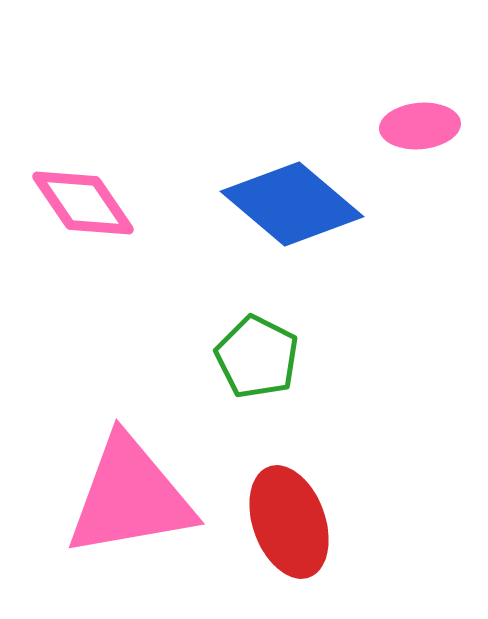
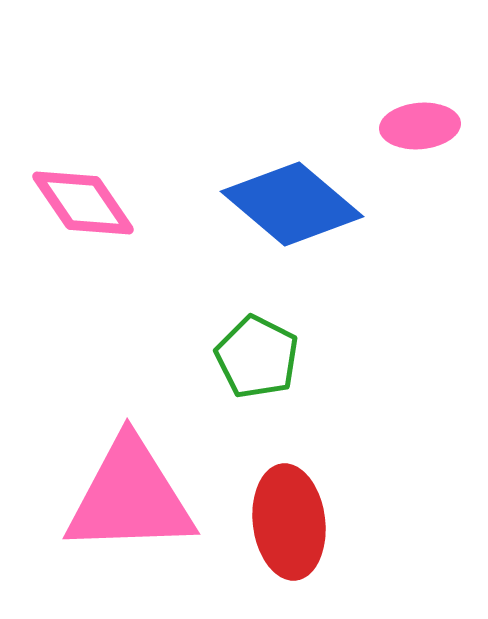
pink triangle: rotated 8 degrees clockwise
red ellipse: rotated 13 degrees clockwise
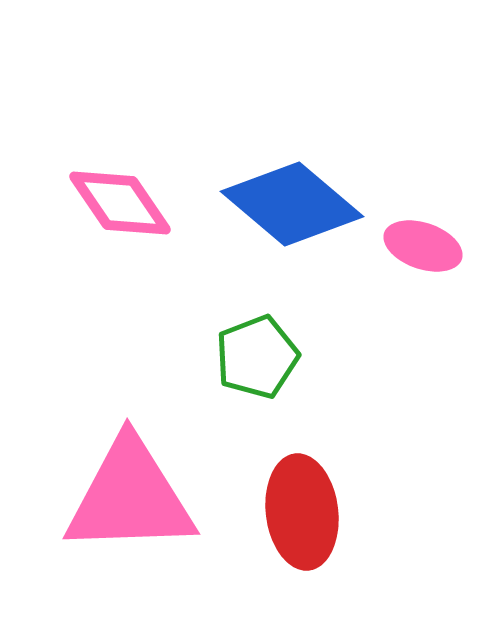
pink ellipse: moved 3 px right, 120 px down; rotated 24 degrees clockwise
pink diamond: moved 37 px right
green pentagon: rotated 24 degrees clockwise
red ellipse: moved 13 px right, 10 px up
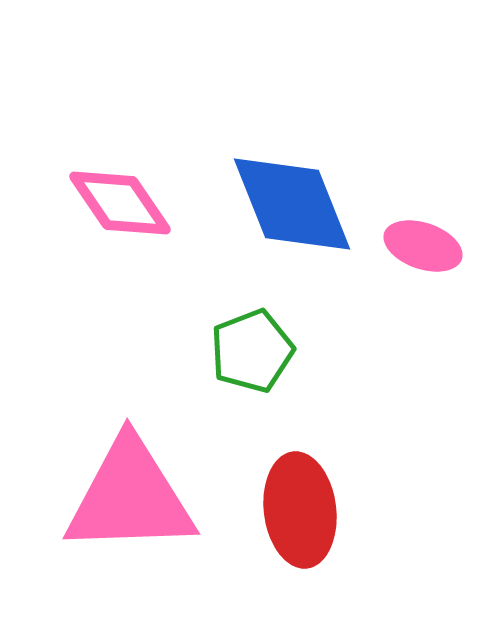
blue diamond: rotated 28 degrees clockwise
green pentagon: moved 5 px left, 6 px up
red ellipse: moved 2 px left, 2 px up
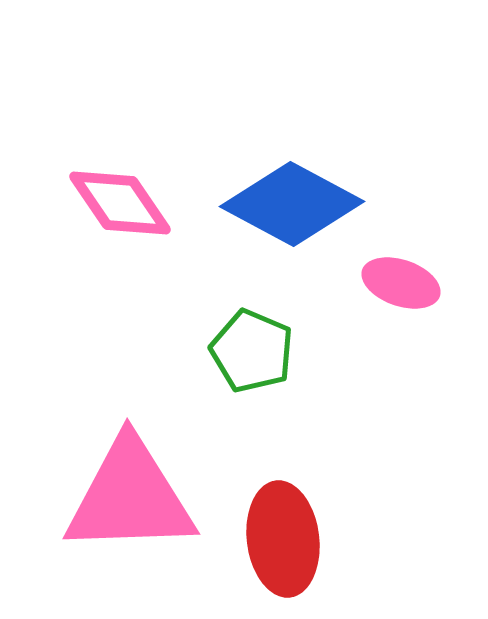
blue diamond: rotated 40 degrees counterclockwise
pink ellipse: moved 22 px left, 37 px down
green pentagon: rotated 28 degrees counterclockwise
red ellipse: moved 17 px left, 29 px down
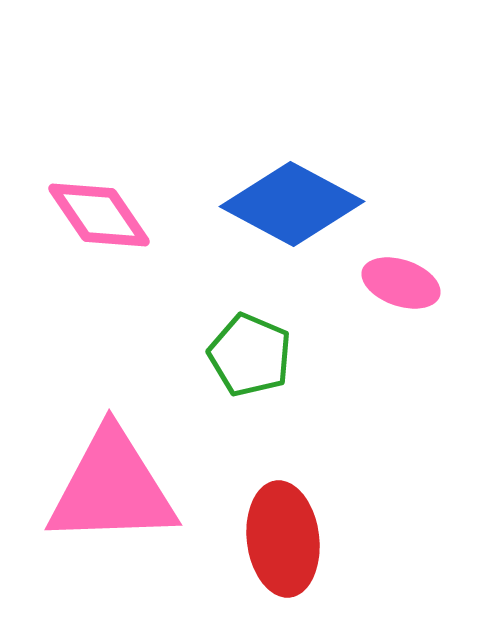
pink diamond: moved 21 px left, 12 px down
green pentagon: moved 2 px left, 4 px down
pink triangle: moved 18 px left, 9 px up
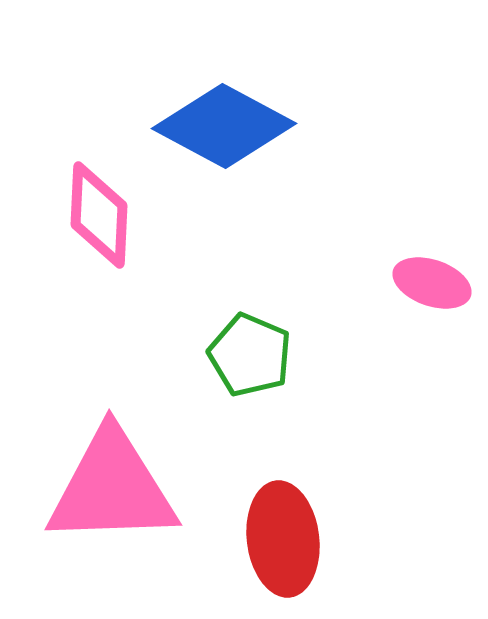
blue diamond: moved 68 px left, 78 px up
pink diamond: rotated 37 degrees clockwise
pink ellipse: moved 31 px right
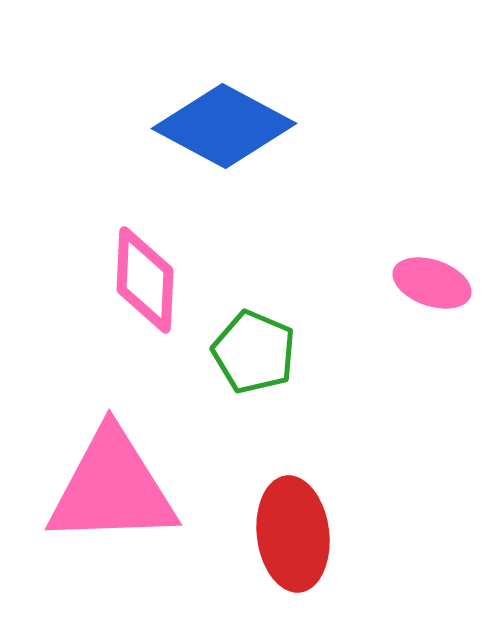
pink diamond: moved 46 px right, 65 px down
green pentagon: moved 4 px right, 3 px up
red ellipse: moved 10 px right, 5 px up
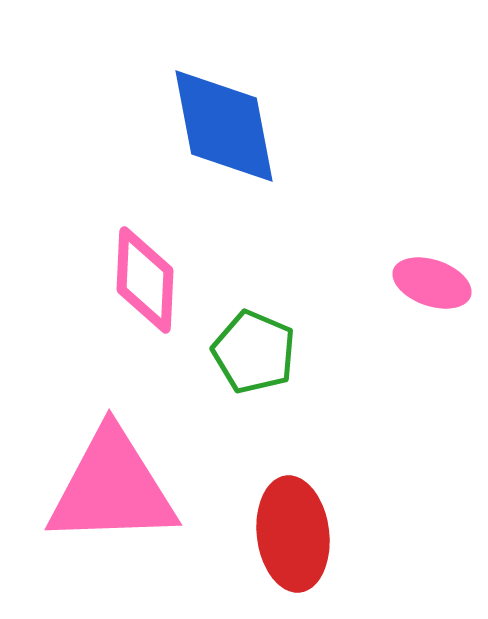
blue diamond: rotated 51 degrees clockwise
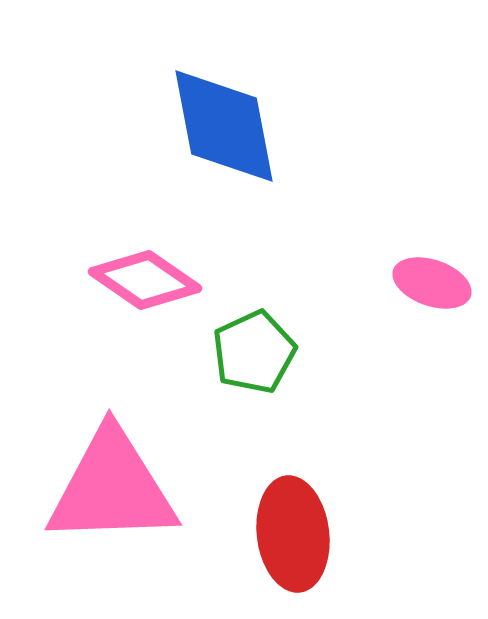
pink diamond: rotated 58 degrees counterclockwise
green pentagon: rotated 24 degrees clockwise
